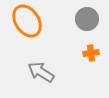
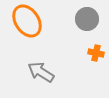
orange cross: moved 5 px right; rotated 21 degrees clockwise
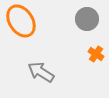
orange ellipse: moved 6 px left
orange cross: moved 1 px down; rotated 21 degrees clockwise
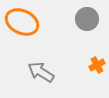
orange ellipse: moved 1 px right, 1 px down; rotated 32 degrees counterclockwise
orange cross: moved 1 px right, 11 px down; rotated 28 degrees clockwise
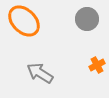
orange ellipse: moved 2 px right, 1 px up; rotated 20 degrees clockwise
gray arrow: moved 1 px left, 1 px down
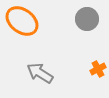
orange ellipse: moved 2 px left; rotated 8 degrees counterclockwise
orange cross: moved 1 px right, 4 px down
